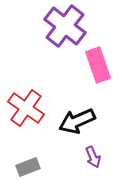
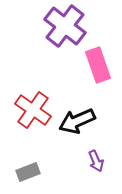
red cross: moved 7 px right, 2 px down
purple arrow: moved 3 px right, 4 px down
gray rectangle: moved 5 px down
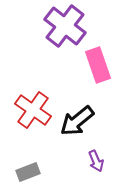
black arrow: rotated 15 degrees counterclockwise
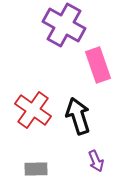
purple cross: moved 1 px left, 1 px up; rotated 9 degrees counterclockwise
black arrow: moved 1 px right, 5 px up; rotated 111 degrees clockwise
gray rectangle: moved 8 px right, 3 px up; rotated 20 degrees clockwise
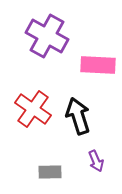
purple cross: moved 17 px left, 11 px down
pink rectangle: rotated 68 degrees counterclockwise
red cross: moved 1 px up
gray rectangle: moved 14 px right, 3 px down
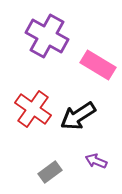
pink rectangle: rotated 28 degrees clockwise
black arrow: rotated 105 degrees counterclockwise
purple arrow: rotated 135 degrees clockwise
gray rectangle: rotated 35 degrees counterclockwise
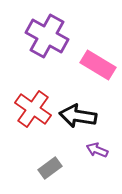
black arrow: rotated 42 degrees clockwise
purple arrow: moved 1 px right, 11 px up
gray rectangle: moved 4 px up
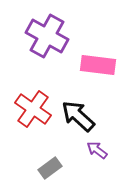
pink rectangle: rotated 24 degrees counterclockwise
black arrow: rotated 33 degrees clockwise
purple arrow: rotated 15 degrees clockwise
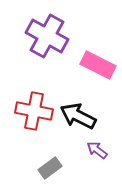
pink rectangle: rotated 20 degrees clockwise
red cross: moved 1 px right, 2 px down; rotated 24 degrees counterclockwise
black arrow: rotated 15 degrees counterclockwise
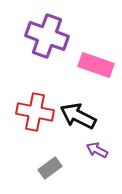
purple cross: rotated 9 degrees counterclockwise
pink rectangle: moved 2 px left; rotated 8 degrees counterclockwise
red cross: moved 1 px right, 1 px down
purple arrow: rotated 10 degrees counterclockwise
